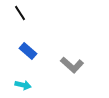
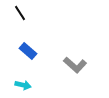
gray L-shape: moved 3 px right
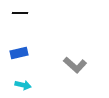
black line: rotated 56 degrees counterclockwise
blue rectangle: moved 9 px left, 2 px down; rotated 54 degrees counterclockwise
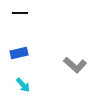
cyan arrow: rotated 35 degrees clockwise
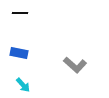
blue rectangle: rotated 24 degrees clockwise
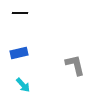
blue rectangle: rotated 24 degrees counterclockwise
gray L-shape: rotated 145 degrees counterclockwise
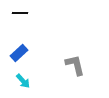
blue rectangle: rotated 30 degrees counterclockwise
cyan arrow: moved 4 px up
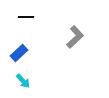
black line: moved 6 px right, 4 px down
gray L-shape: moved 28 px up; rotated 60 degrees clockwise
